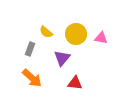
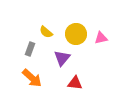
pink triangle: rotated 24 degrees counterclockwise
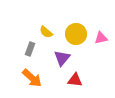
red triangle: moved 3 px up
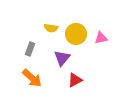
yellow semicircle: moved 5 px right, 4 px up; rotated 32 degrees counterclockwise
red triangle: rotated 35 degrees counterclockwise
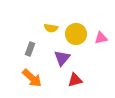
red triangle: rotated 14 degrees clockwise
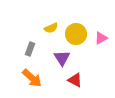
yellow semicircle: rotated 32 degrees counterclockwise
pink triangle: rotated 16 degrees counterclockwise
purple triangle: rotated 12 degrees counterclockwise
red triangle: rotated 42 degrees clockwise
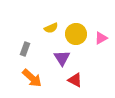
gray rectangle: moved 5 px left
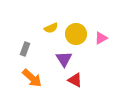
purple triangle: moved 2 px right, 1 px down
